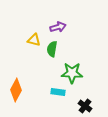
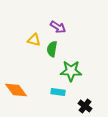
purple arrow: rotated 49 degrees clockwise
green star: moved 1 px left, 2 px up
orange diamond: rotated 65 degrees counterclockwise
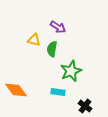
green star: rotated 25 degrees counterclockwise
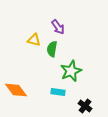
purple arrow: rotated 21 degrees clockwise
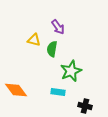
black cross: rotated 24 degrees counterclockwise
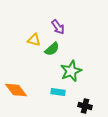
green semicircle: rotated 140 degrees counterclockwise
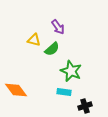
green star: rotated 25 degrees counterclockwise
cyan rectangle: moved 6 px right
black cross: rotated 32 degrees counterclockwise
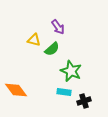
black cross: moved 1 px left, 5 px up
